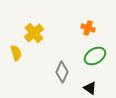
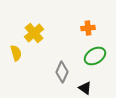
orange cross: rotated 24 degrees counterclockwise
black triangle: moved 5 px left
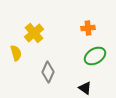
gray diamond: moved 14 px left
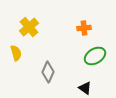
orange cross: moved 4 px left
yellow cross: moved 5 px left, 6 px up
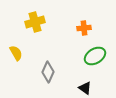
yellow cross: moved 6 px right, 5 px up; rotated 24 degrees clockwise
yellow semicircle: rotated 14 degrees counterclockwise
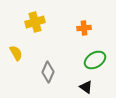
green ellipse: moved 4 px down
black triangle: moved 1 px right, 1 px up
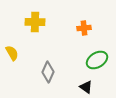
yellow cross: rotated 18 degrees clockwise
yellow semicircle: moved 4 px left
green ellipse: moved 2 px right
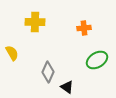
black triangle: moved 19 px left
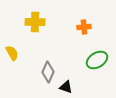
orange cross: moved 1 px up
black triangle: moved 1 px left; rotated 16 degrees counterclockwise
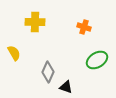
orange cross: rotated 24 degrees clockwise
yellow semicircle: moved 2 px right
